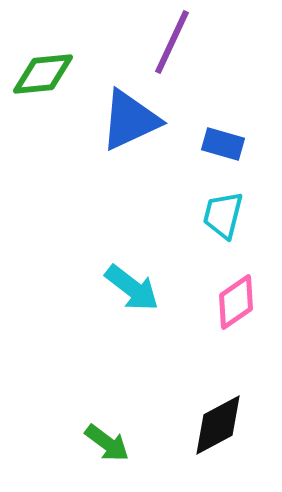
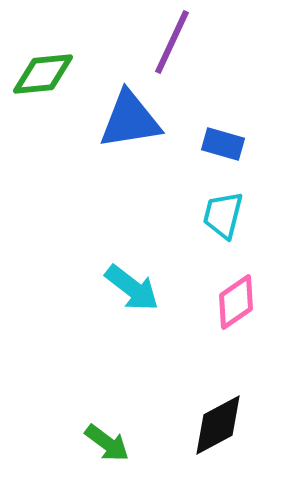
blue triangle: rotated 16 degrees clockwise
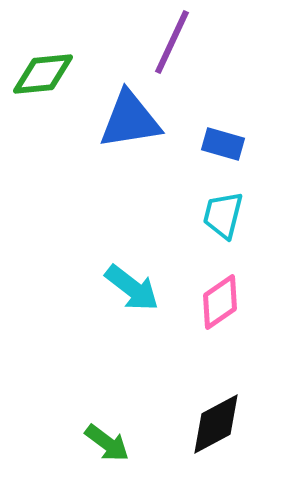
pink diamond: moved 16 px left
black diamond: moved 2 px left, 1 px up
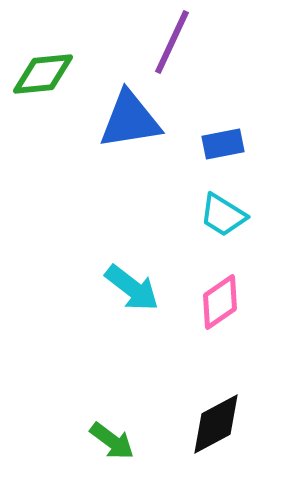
blue rectangle: rotated 27 degrees counterclockwise
cyan trapezoid: rotated 72 degrees counterclockwise
green arrow: moved 5 px right, 2 px up
